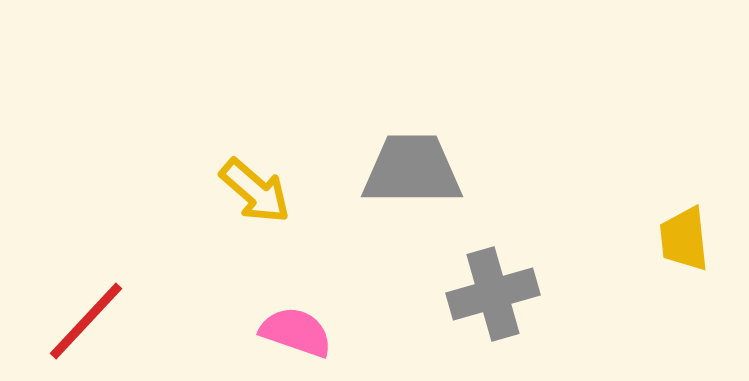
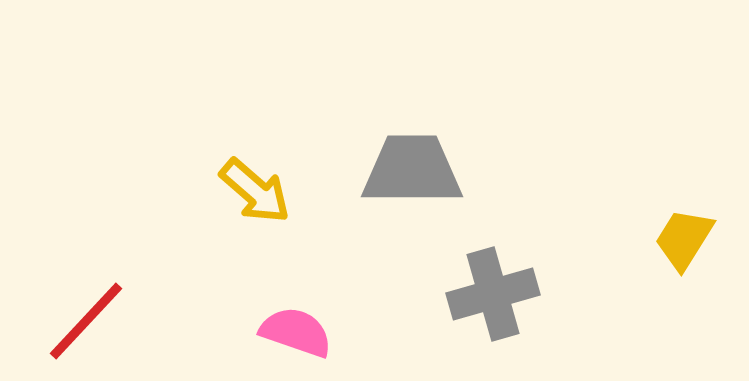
yellow trapezoid: rotated 38 degrees clockwise
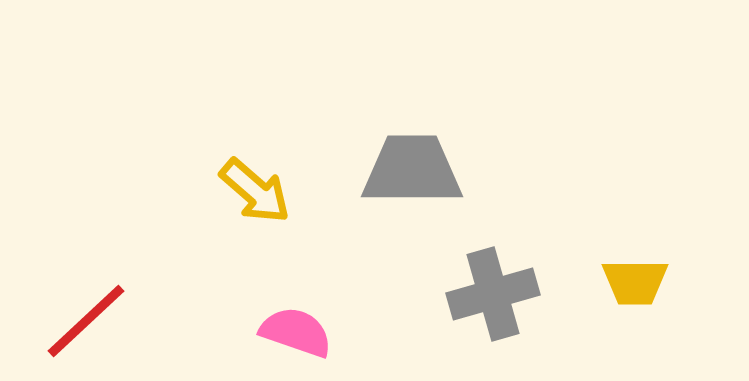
yellow trapezoid: moved 49 px left, 43 px down; rotated 122 degrees counterclockwise
red line: rotated 4 degrees clockwise
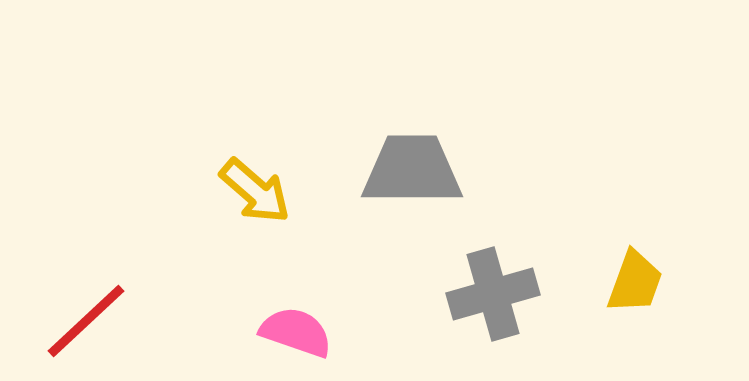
yellow trapezoid: rotated 70 degrees counterclockwise
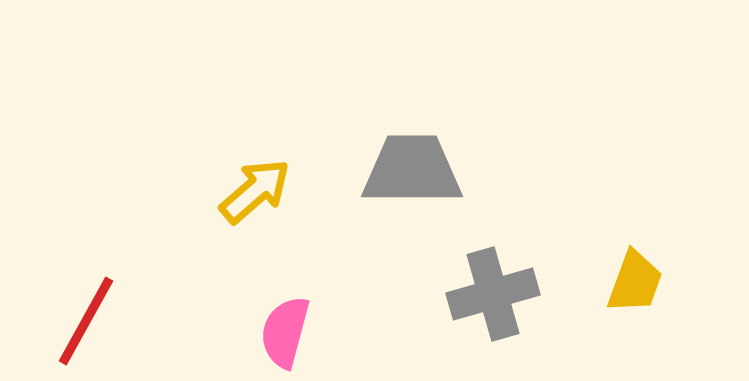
yellow arrow: rotated 82 degrees counterclockwise
red line: rotated 18 degrees counterclockwise
pink semicircle: moved 11 px left; rotated 94 degrees counterclockwise
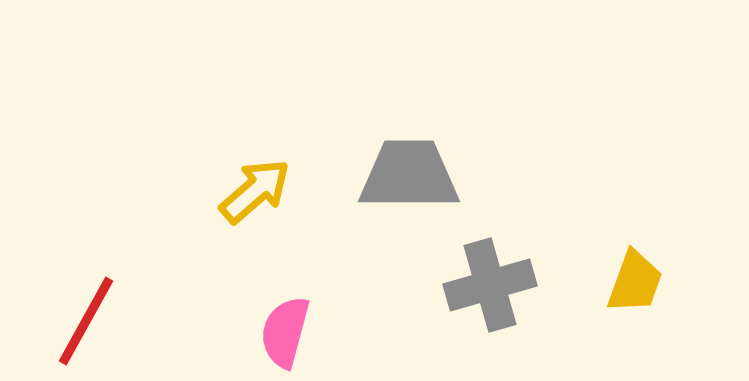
gray trapezoid: moved 3 px left, 5 px down
gray cross: moved 3 px left, 9 px up
